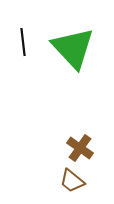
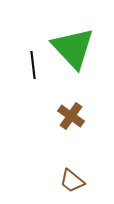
black line: moved 10 px right, 23 px down
brown cross: moved 9 px left, 32 px up
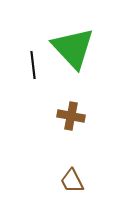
brown cross: rotated 24 degrees counterclockwise
brown trapezoid: rotated 24 degrees clockwise
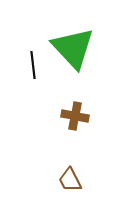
brown cross: moved 4 px right
brown trapezoid: moved 2 px left, 1 px up
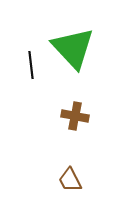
black line: moved 2 px left
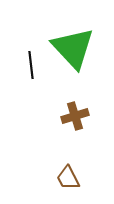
brown cross: rotated 28 degrees counterclockwise
brown trapezoid: moved 2 px left, 2 px up
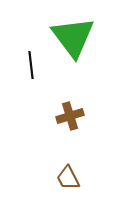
green triangle: moved 11 px up; rotated 6 degrees clockwise
brown cross: moved 5 px left
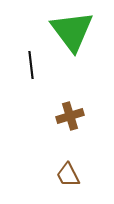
green triangle: moved 1 px left, 6 px up
brown trapezoid: moved 3 px up
